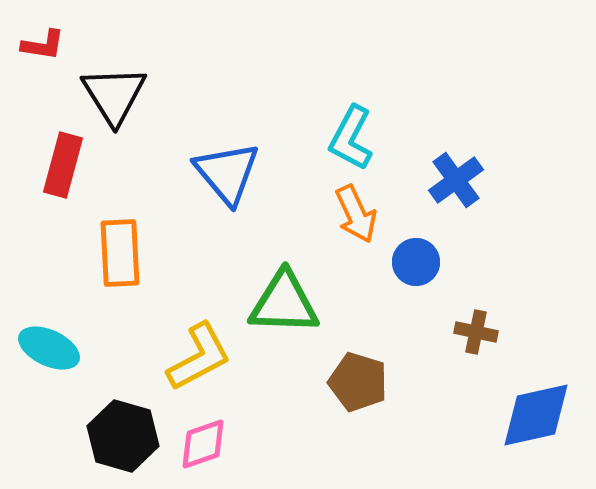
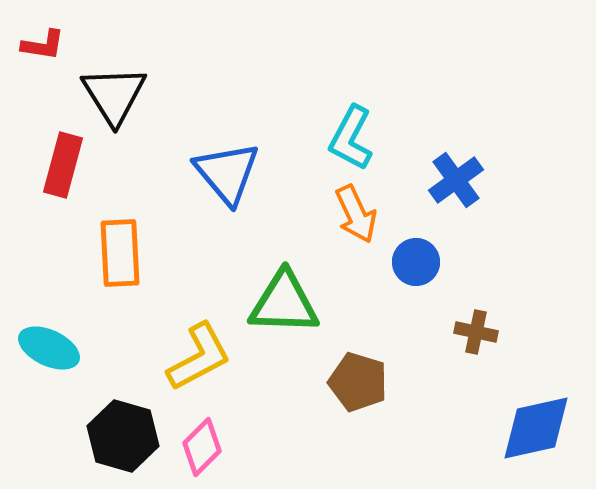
blue diamond: moved 13 px down
pink diamond: moved 1 px left, 3 px down; rotated 26 degrees counterclockwise
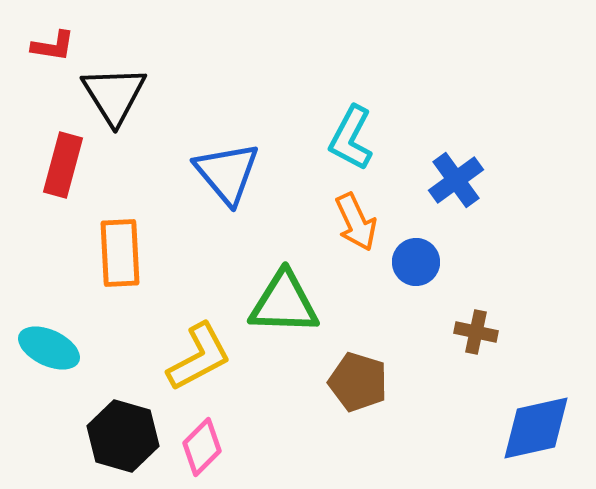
red L-shape: moved 10 px right, 1 px down
orange arrow: moved 8 px down
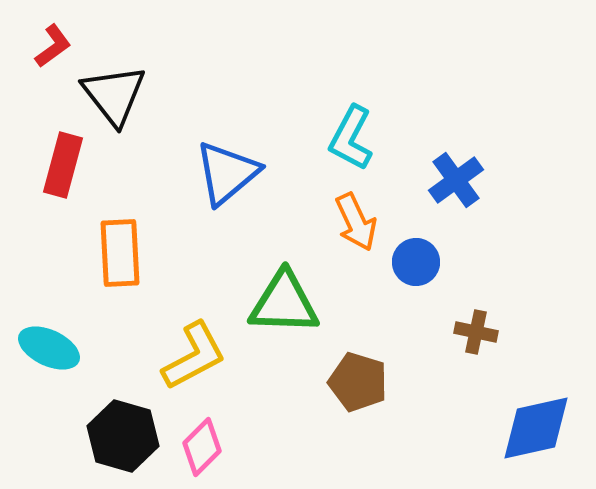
red L-shape: rotated 45 degrees counterclockwise
black triangle: rotated 6 degrees counterclockwise
blue triangle: rotated 30 degrees clockwise
yellow L-shape: moved 5 px left, 1 px up
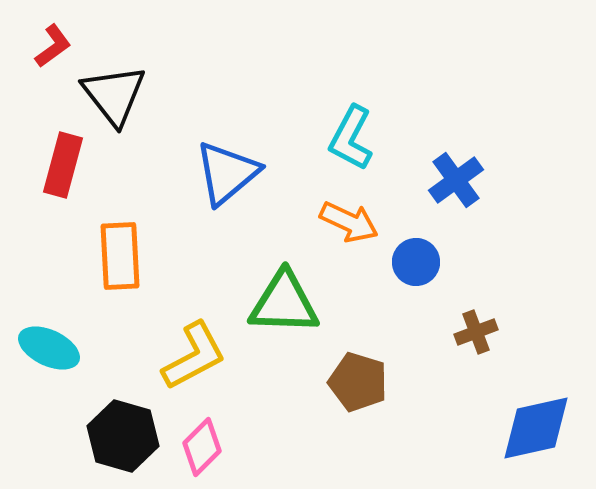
orange arrow: moved 7 px left; rotated 40 degrees counterclockwise
orange rectangle: moved 3 px down
brown cross: rotated 33 degrees counterclockwise
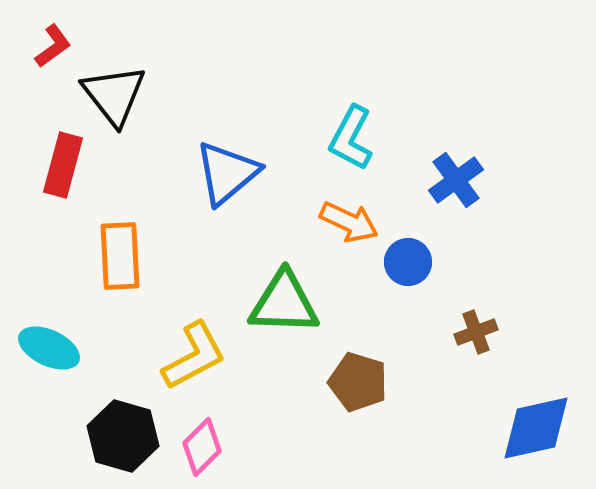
blue circle: moved 8 px left
